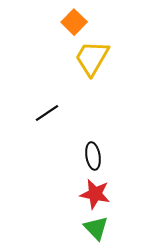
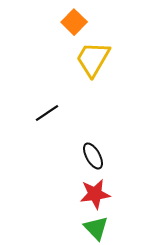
yellow trapezoid: moved 1 px right, 1 px down
black ellipse: rotated 20 degrees counterclockwise
red star: rotated 20 degrees counterclockwise
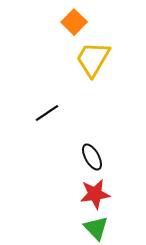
black ellipse: moved 1 px left, 1 px down
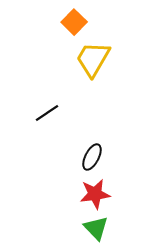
black ellipse: rotated 56 degrees clockwise
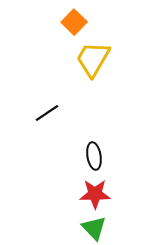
black ellipse: moved 2 px right, 1 px up; rotated 36 degrees counterclockwise
red star: rotated 8 degrees clockwise
green triangle: moved 2 px left
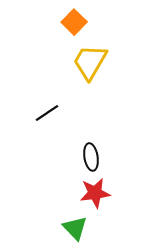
yellow trapezoid: moved 3 px left, 3 px down
black ellipse: moved 3 px left, 1 px down
red star: moved 1 px up; rotated 8 degrees counterclockwise
green triangle: moved 19 px left
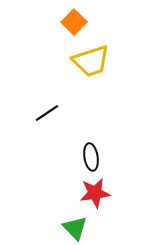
yellow trapezoid: moved 1 px right, 1 px up; rotated 138 degrees counterclockwise
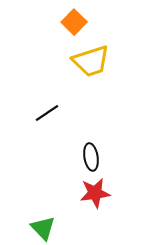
green triangle: moved 32 px left
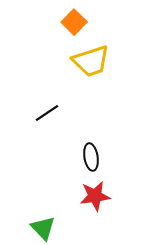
red star: moved 3 px down
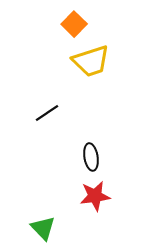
orange square: moved 2 px down
